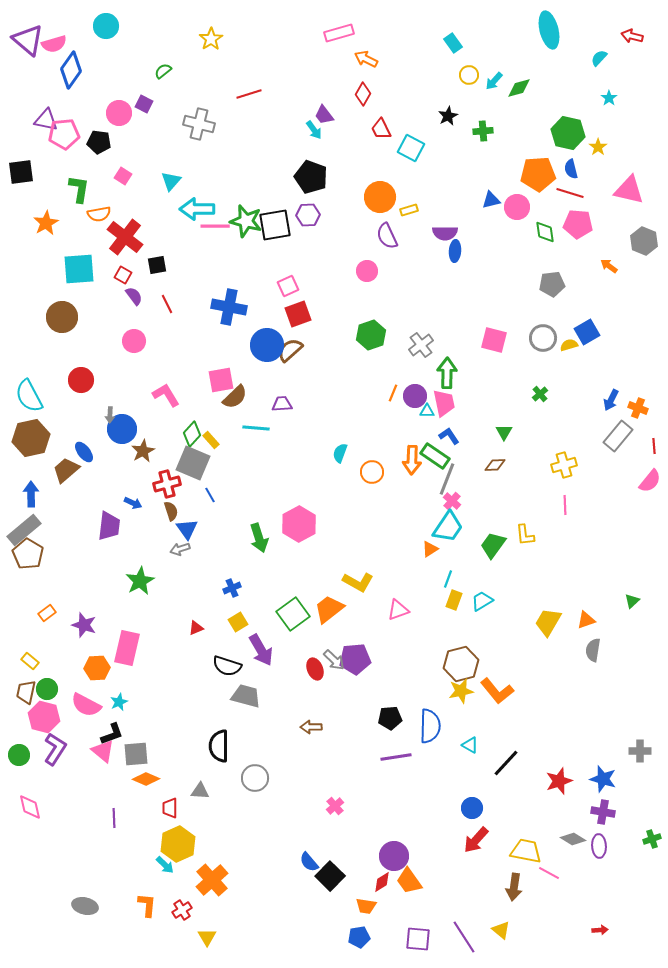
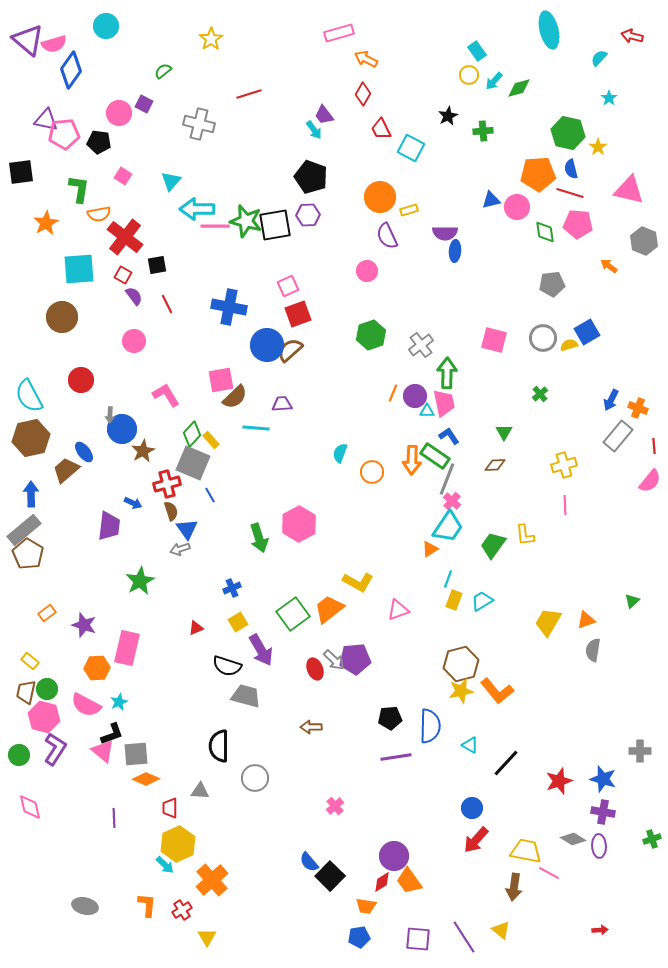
cyan rectangle at (453, 43): moved 24 px right, 8 px down
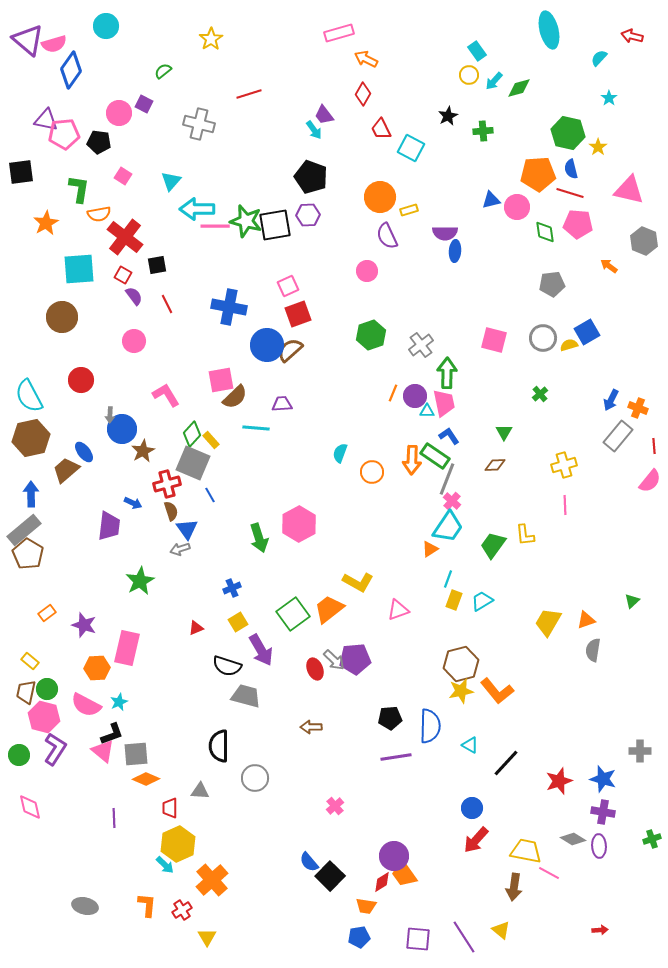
orange trapezoid at (409, 881): moved 5 px left, 7 px up
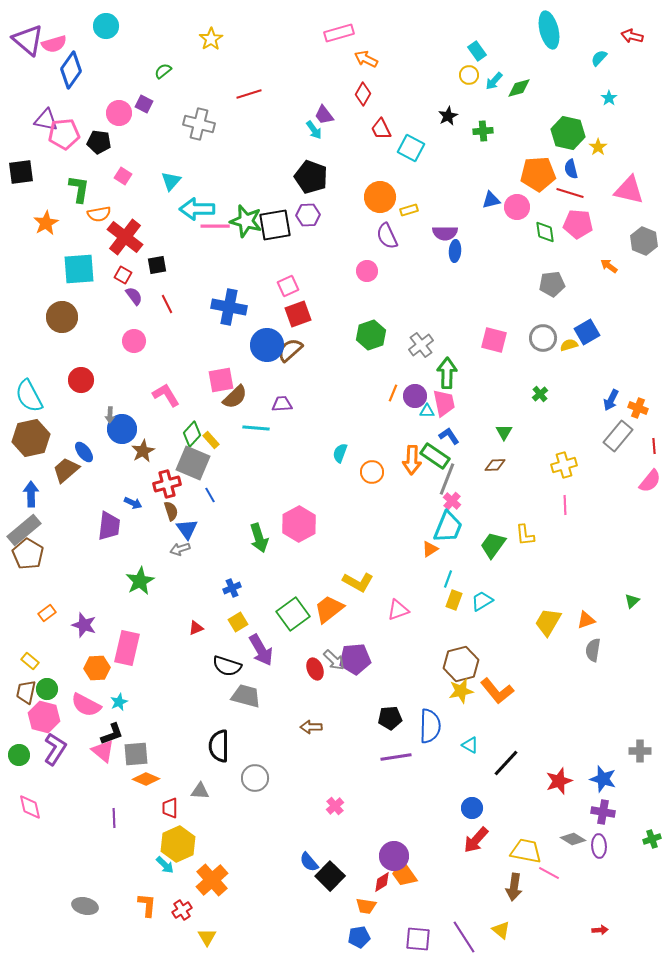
cyan trapezoid at (448, 527): rotated 12 degrees counterclockwise
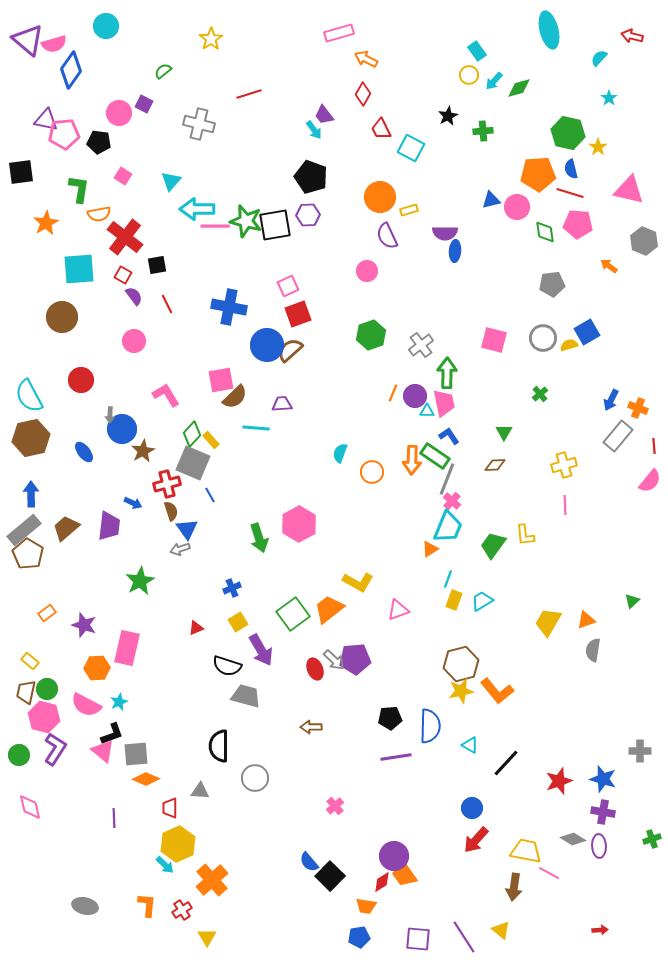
brown trapezoid at (66, 470): moved 58 px down
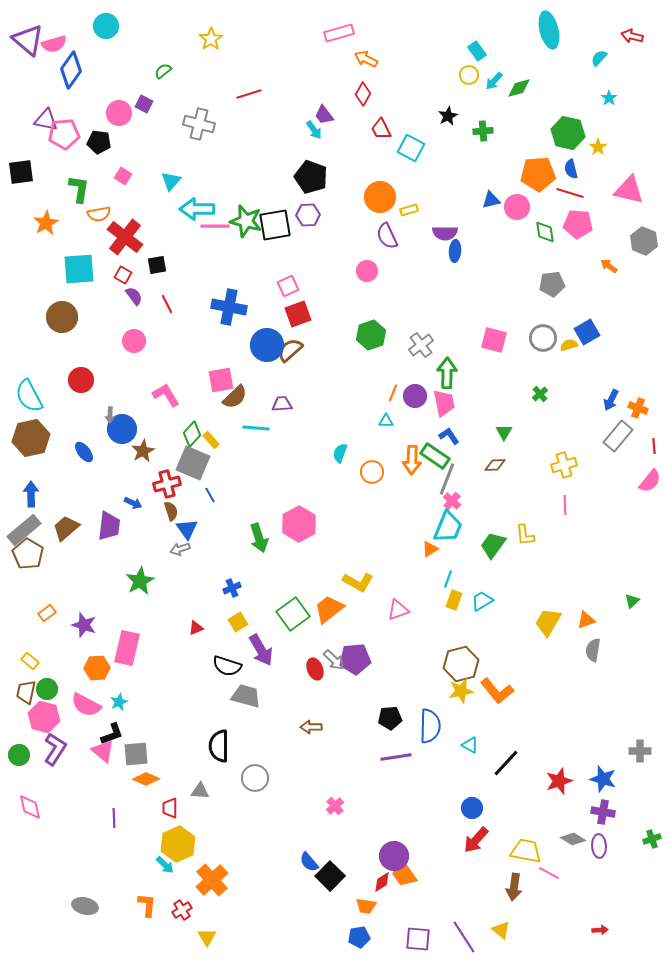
cyan triangle at (427, 411): moved 41 px left, 10 px down
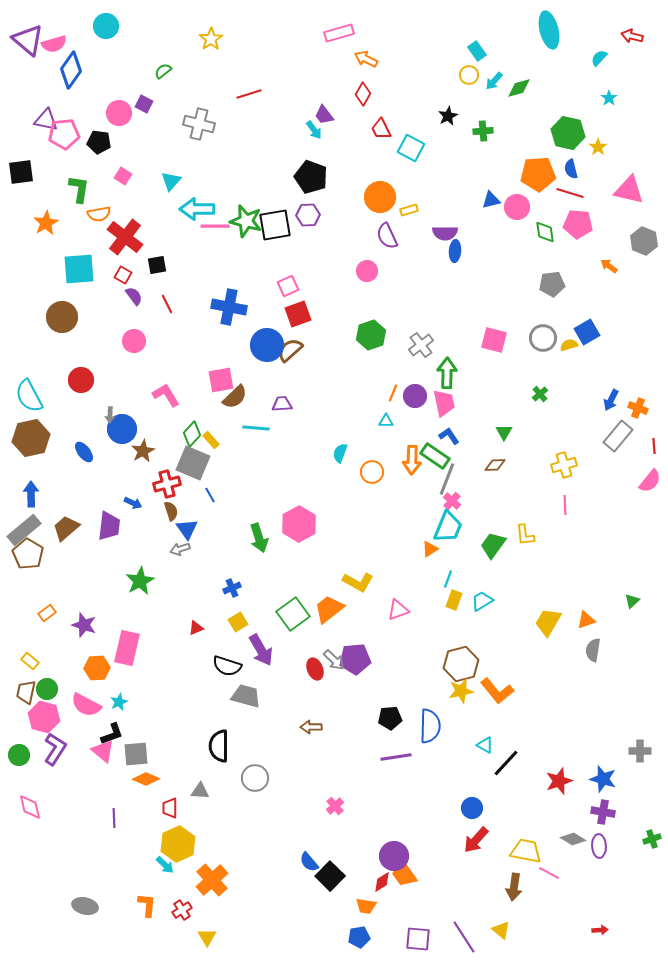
cyan triangle at (470, 745): moved 15 px right
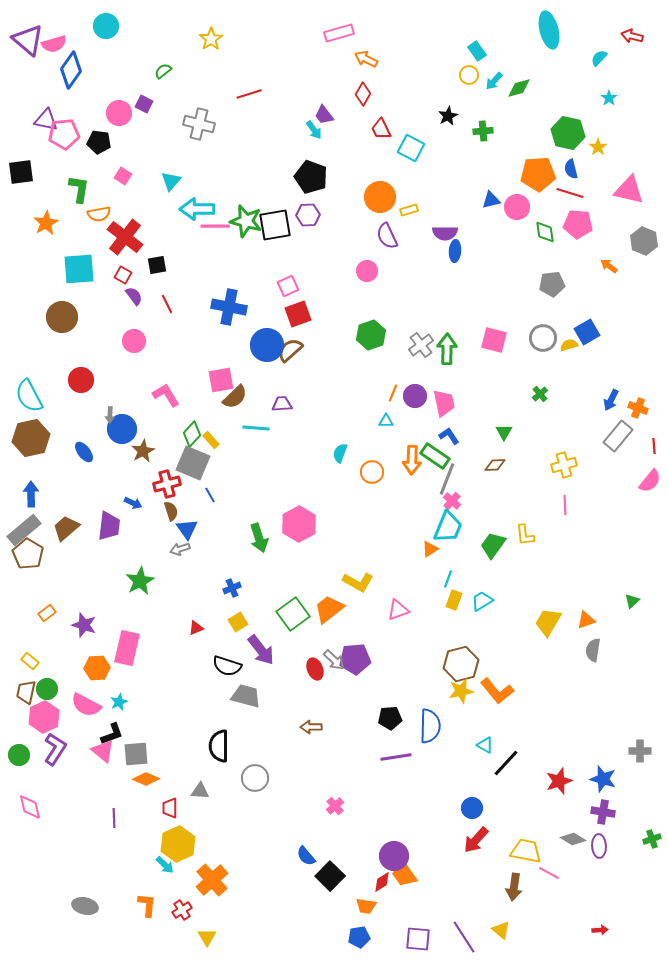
green arrow at (447, 373): moved 24 px up
purple arrow at (261, 650): rotated 8 degrees counterclockwise
pink hexagon at (44, 717): rotated 20 degrees clockwise
blue semicircle at (309, 862): moved 3 px left, 6 px up
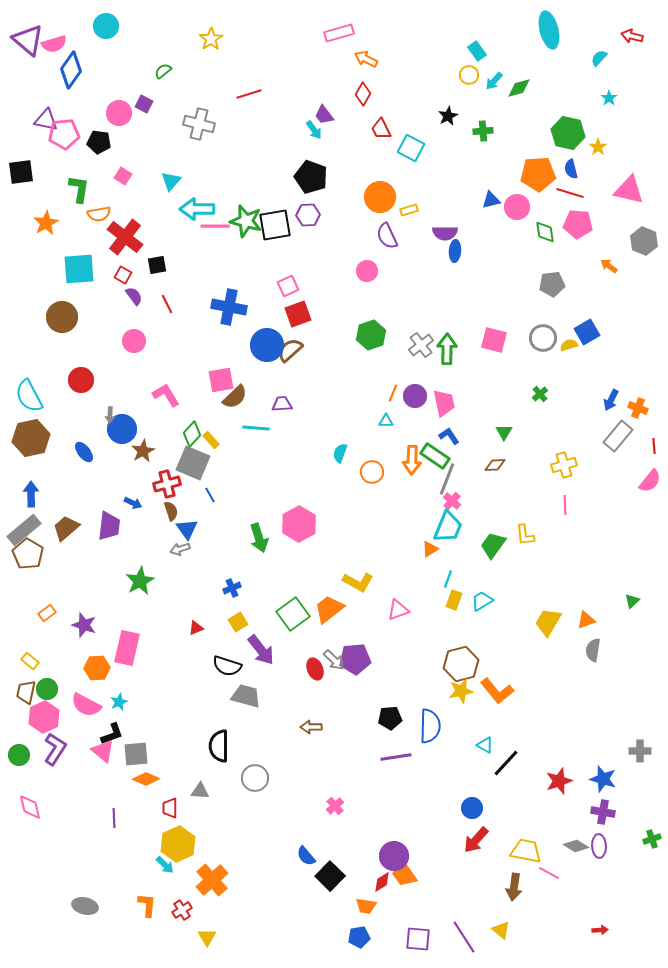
gray diamond at (573, 839): moved 3 px right, 7 px down
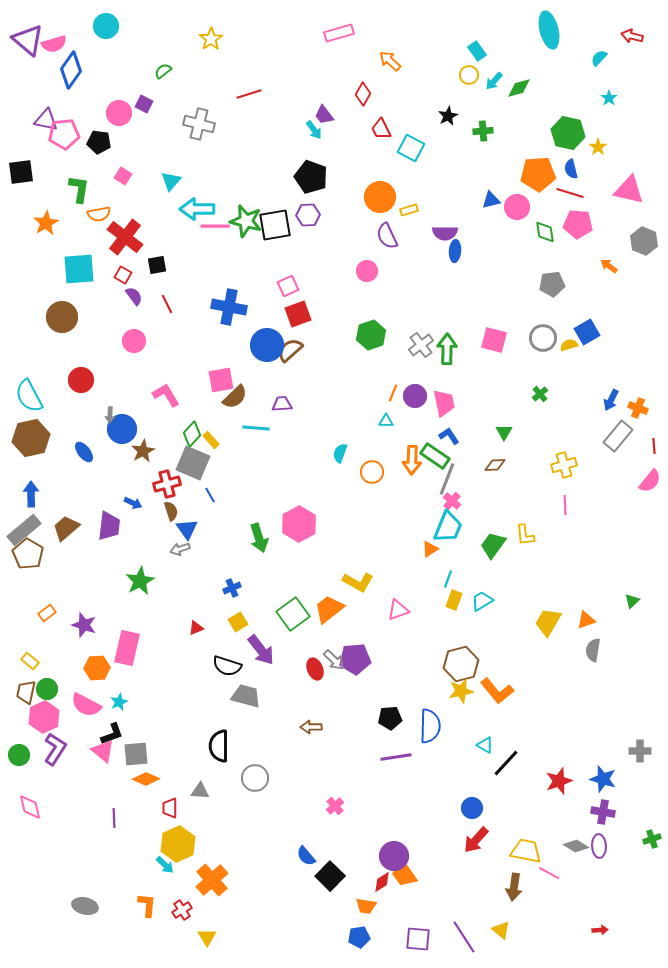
orange arrow at (366, 59): moved 24 px right, 2 px down; rotated 15 degrees clockwise
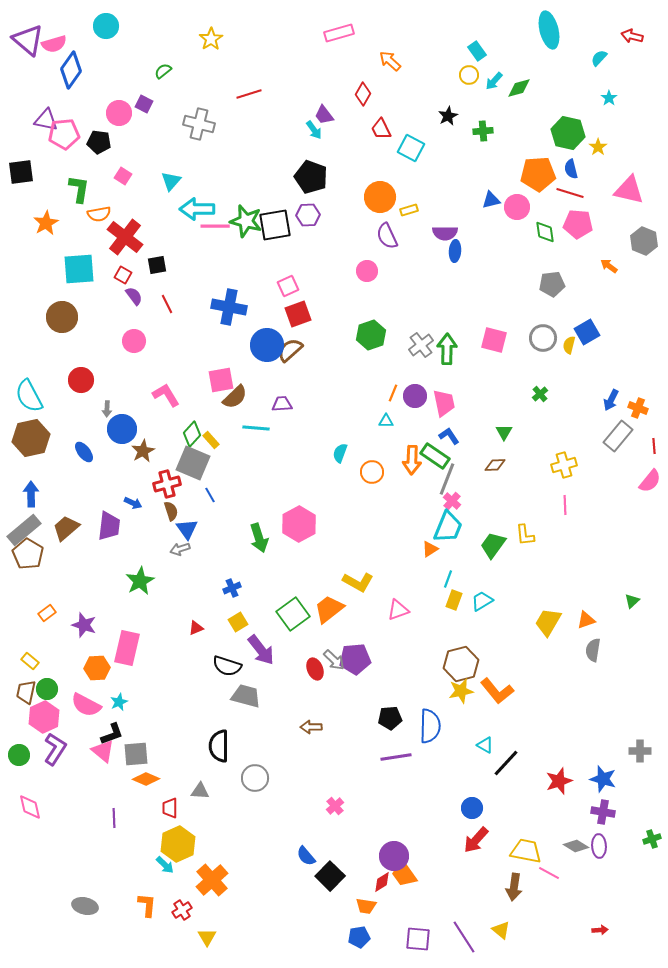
yellow semicircle at (569, 345): rotated 60 degrees counterclockwise
gray arrow at (110, 415): moved 3 px left, 6 px up
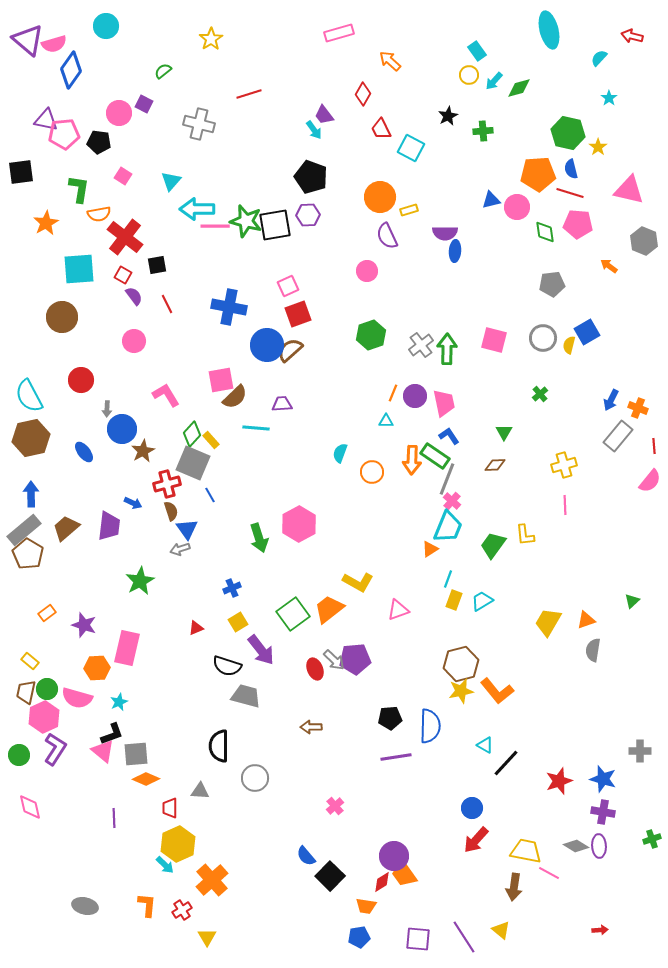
pink semicircle at (86, 705): moved 9 px left, 7 px up; rotated 12 degrees counterclockwise
